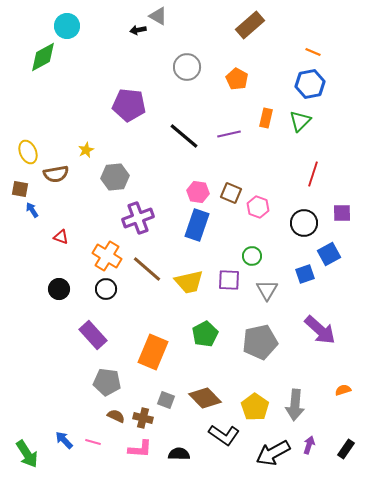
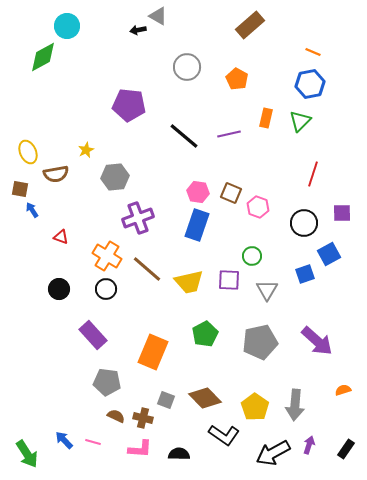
purple arrow at (320, 330): moved 3 px left, 11 px down
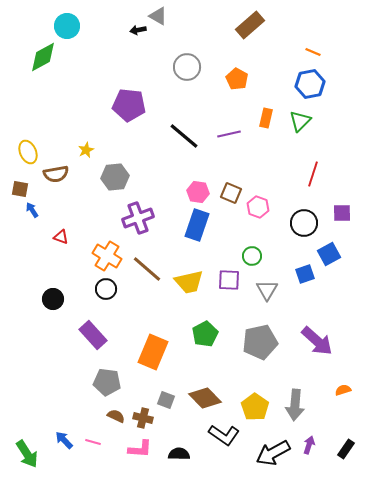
black circle at (59, 289): moved 6 px left, 10 px down
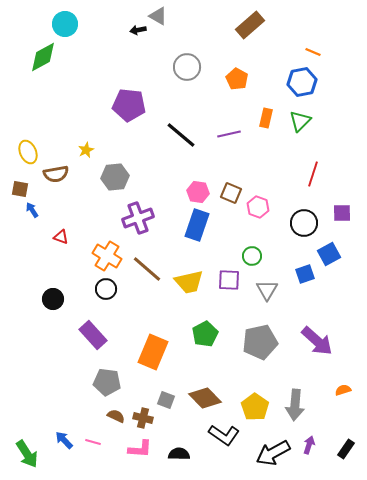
cyan circle at (67, 26): moved 2 px left, 2 px up
blue hexagon at (310, 84): moved 8 px left, 2 px up
black line at (184, 136): moved 3 px left, 1 px up
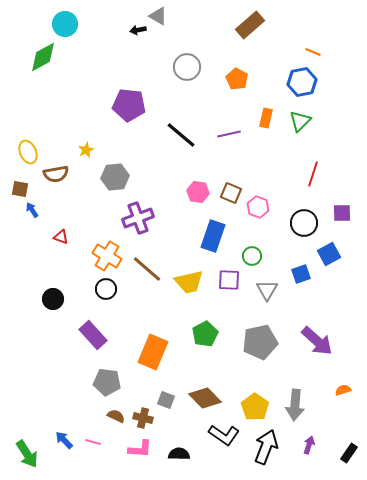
blue rectangle at (197, 225): moved 16 px right, 11 px down
blue square at (305, 274): moved 4 px left
black rectangle at (346, 449): moved 3 px right, 4 px down
black arrow at (273, 453): moved 7 px left, 6 px up; rotated 140 degrees clockwise
